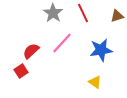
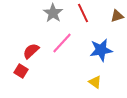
red square: rotated 24 degrees counterclockwise
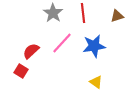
red line: rotated 18 degrees clockwise
blue star: moved 7 px left, 4 px up
yellow triangle: moved 1 px right
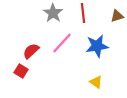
blue star: moved 3 px right
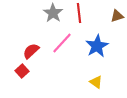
red line: moved 4 px left
blue star: rotated 20 degrees counterclockwise
red square: moved 1 px right; rotated 16 degrees clockwise
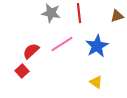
gray star: moved 2 px left; rotated 24 degrees counterclockwise
pink line: moved 1 px down; rotated 15 degrees clockwise
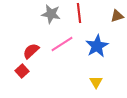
gray star: moved 1 px down
yellow triangle: rotated 24 degrees clockwise
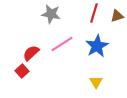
red line: moved 15 px right; rotated 24 degrees clockwise
red semicircle: moved 2 px down
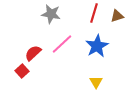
pink line: rotated 10 degrees counterclockwise
red semicircle: moved 2 px right
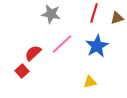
brown triangle: moved 2 px down
yellow triangle: moved 6 px left; rotated 48 degrees clockwise
